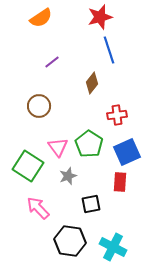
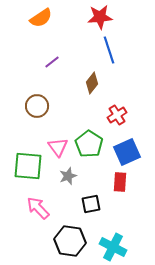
red star: rotated 10 degrees clockwise
brown circle: moved 2 px left
red cross: rotated 24 degrees counterclockwise
green square: rotated 28 degrees counterclockwise
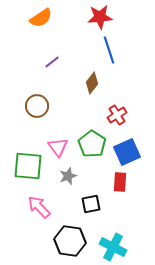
green pentagon: moved 3 px right
pink arrow: moved 1 px right, 1 px up
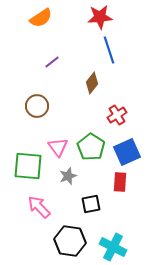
green pentagon: moved 1 px left, 3 px down
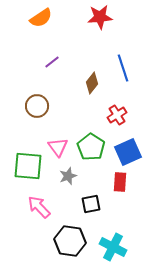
blue line: moved 14 px right, 18 px down
blue square: moved 1 px right
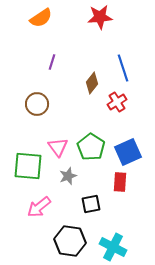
purple line: rotated 35 degrees counterclockwise
brown circle: moved 2 px up
red cross: moved 13 px up
pink arrow: rotated 85 degrees counterclockwise
